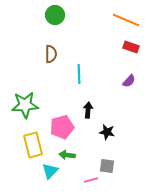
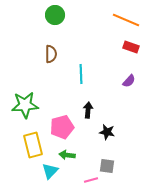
cyan line: moved 2 px right
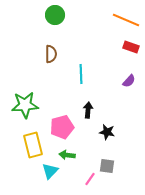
pink line: moved 1 px left, 1 px up; rotated 40 degrees counterclockwise
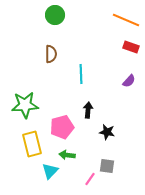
yellow rectangle: moved 1 px left, 1 px up
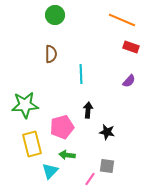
orange line: moved 4 px left
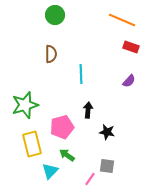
green star: rotated 12 degrees counterclockwise
green arrow: rotated 28 degrees clockwise
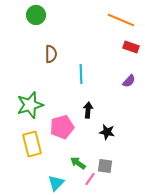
green circle: moved 19 px left
orange line: moved 1 px left
green star: moved 5 px right
green arrow: moved 11 px right, 8 px down
gray square: moved 2 px left
cyan triangle: moved 6 px right, 12 px down
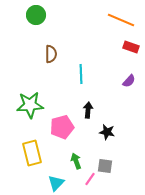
green star: rotated 12 degrees clockwise
yellow rectangle: moved 9 px down
green arrow: moved 2 px left, 2 px up; rotated 35 degrees clockwise
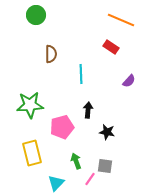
red rectangle: moved 20 px left; rotated 14 degrees clockwise
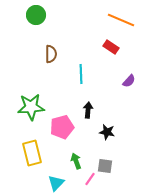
green star: moved 1 px right, 2 px down
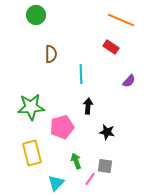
black arrow: moved 4 px up
